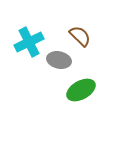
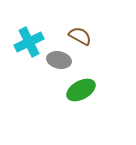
brown semicircle: rotated 15 degrees counterclockwise
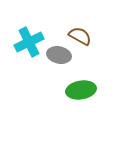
gray ellipse: moved 5 px up
green ellipse: rotated 20 degrees clockwise
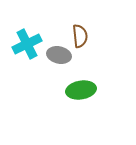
brown semicircle: rotated 55 degrees clockwise
cyan cross: moved 2 px left, 2 px down
